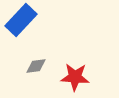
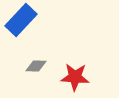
gray diamond: rotated 10 degrees clockwise
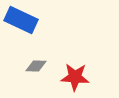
blue rectangle: rotated 72 degrees clockwise
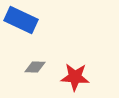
gray diamond: moved 1 px left, 1 px down
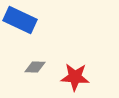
blue rectangle: moved 1 px left
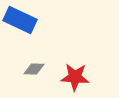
gray diamond: moved 1 px left, 2 px down
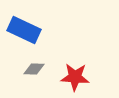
blue rectangle: moved 4 px right, 10 px down
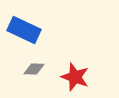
red star: rotated 16 degrees clockwise
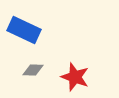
gray diamond: moved 1 px left, 1 px down
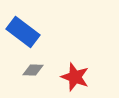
blue rectangle: moved 1 px left, 2 px down; rotated 12 degrees clockwise
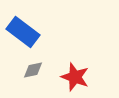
gray diamond: rotated 15 degrees counterclockwise
